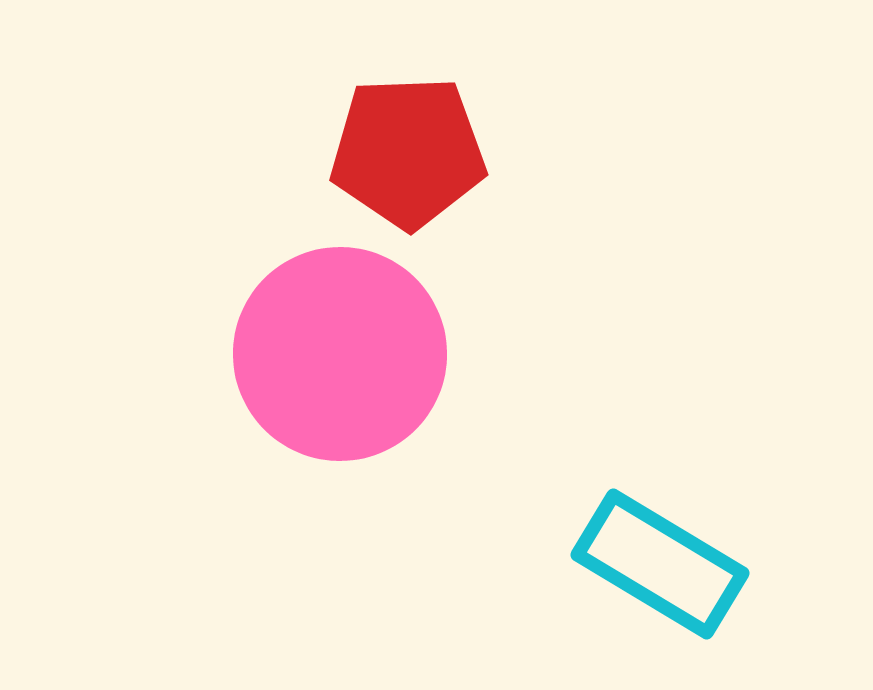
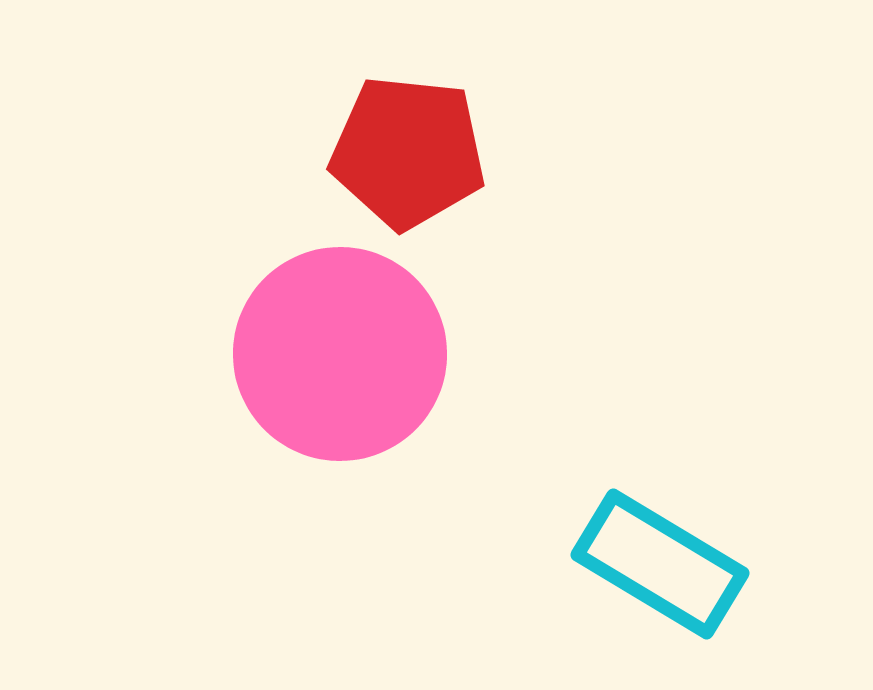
red pentagon: rotated 8 degrees clockwise
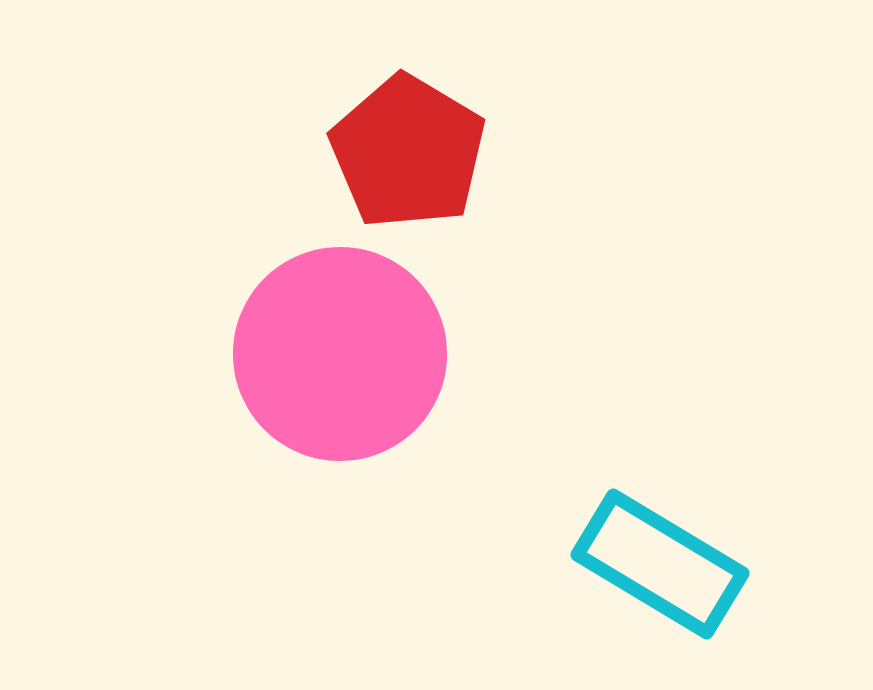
red pentagon: rotated 25 degrees clockwise
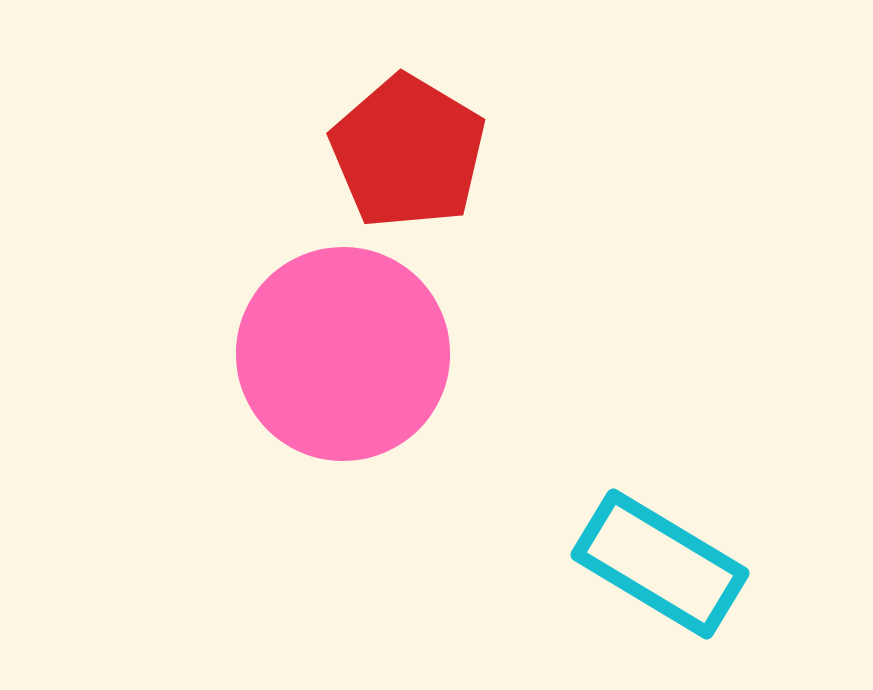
pink circle: moved 3 px right
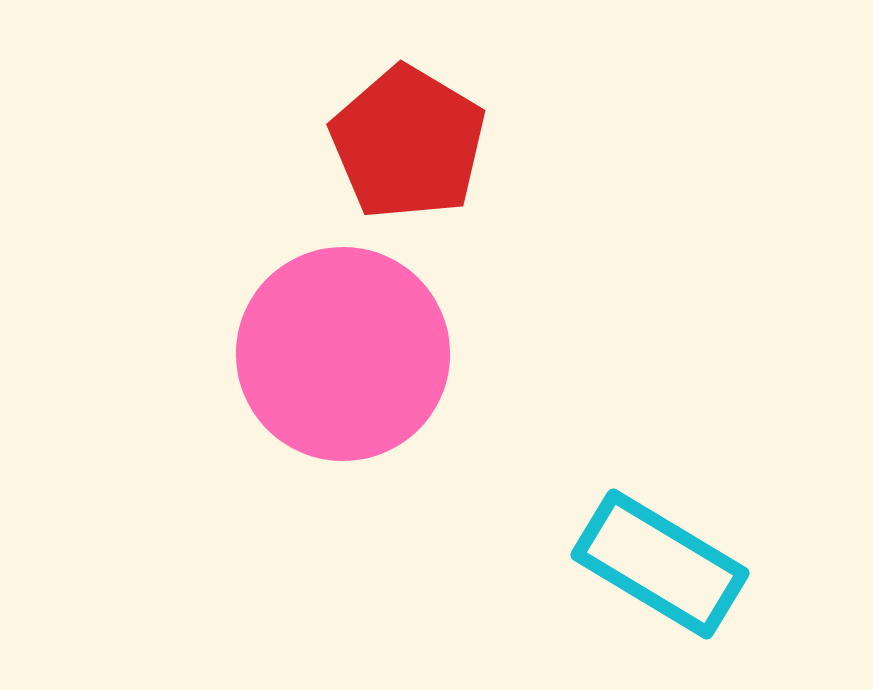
red pentagon: moved 9 px up
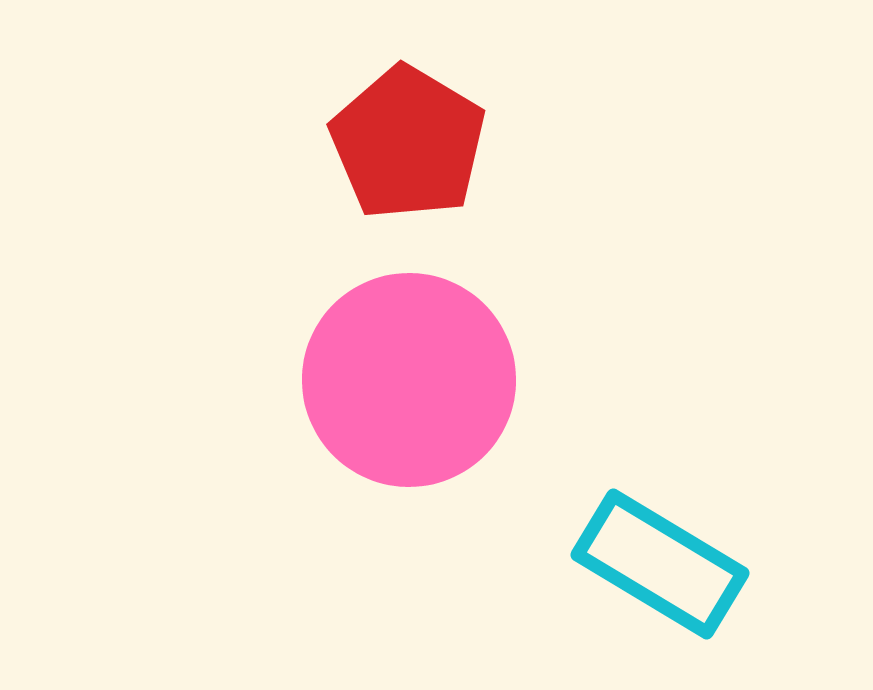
pink circle: moved 66 px right, 26 px down
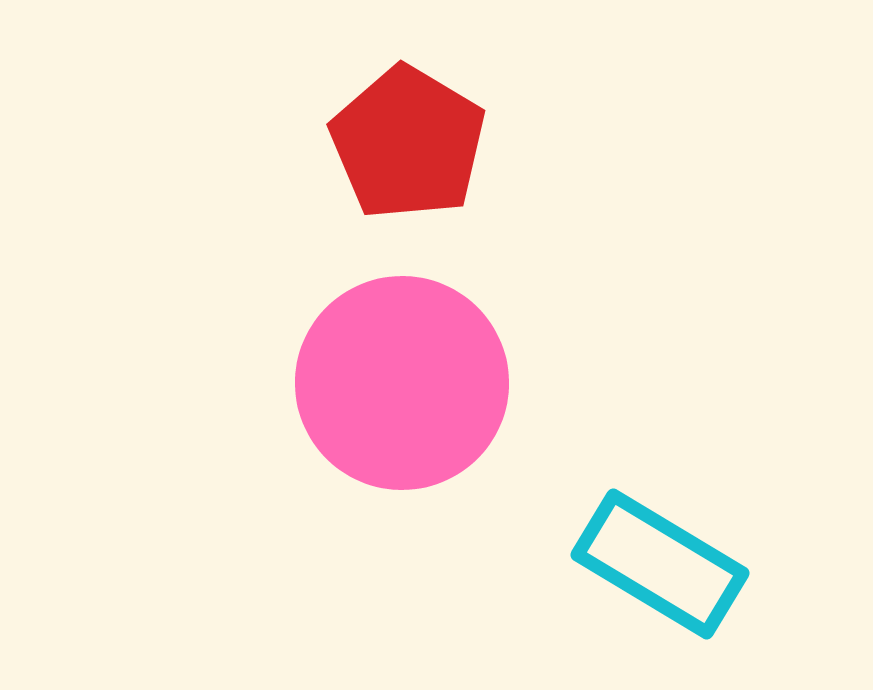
pink circle: moved 7 px left, 3 px down
